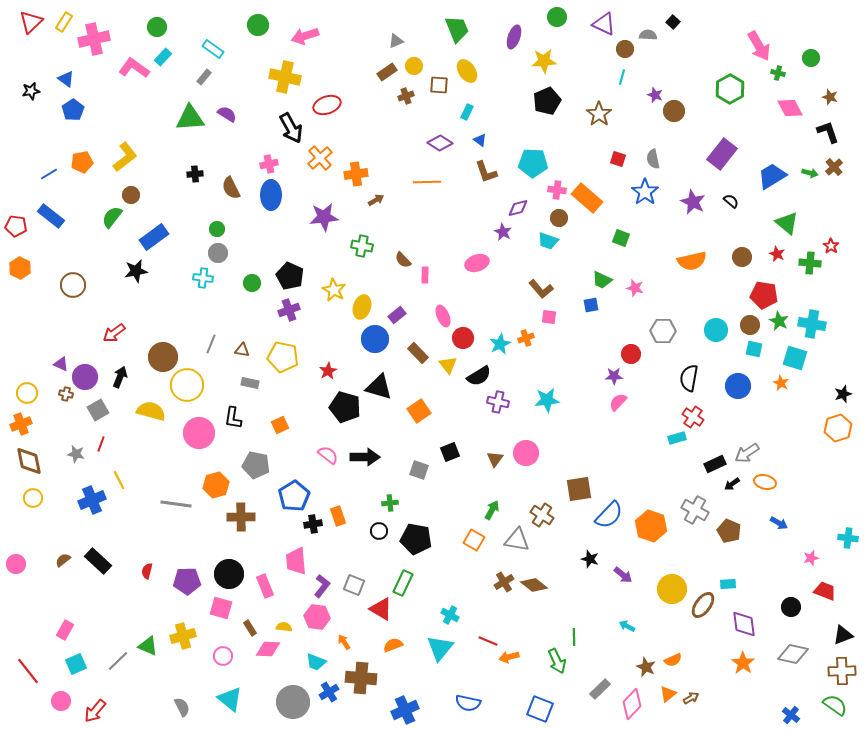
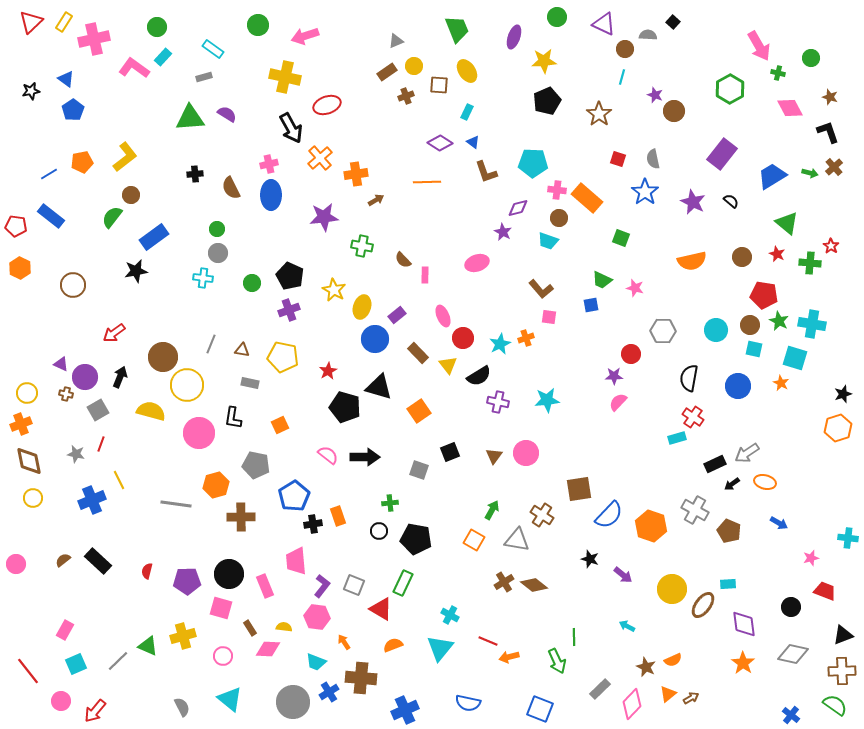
gray rectangle at (204, 77): rotated 35 degrees clockwise
blue triangle at (480, 140): moved 7 px left, 2 px down
brown triangle at (495, 459): moved 1 px left, 3 px up
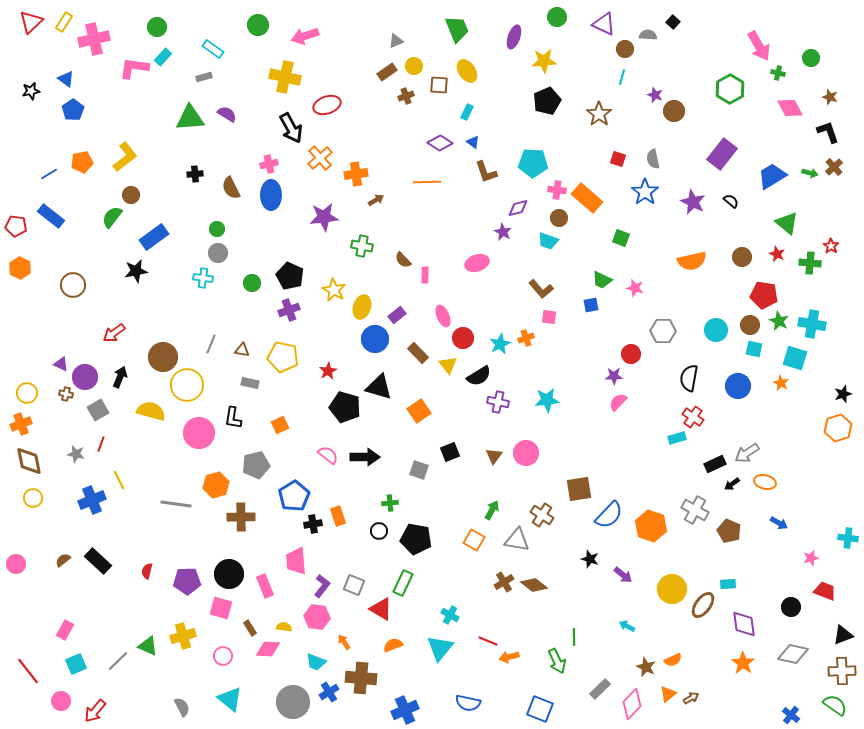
pink L-shape at (134, 68): rotated 28 degrees counterclockwise
gray pentagon at (256, 465): rotated 24 degrees counterclockwise
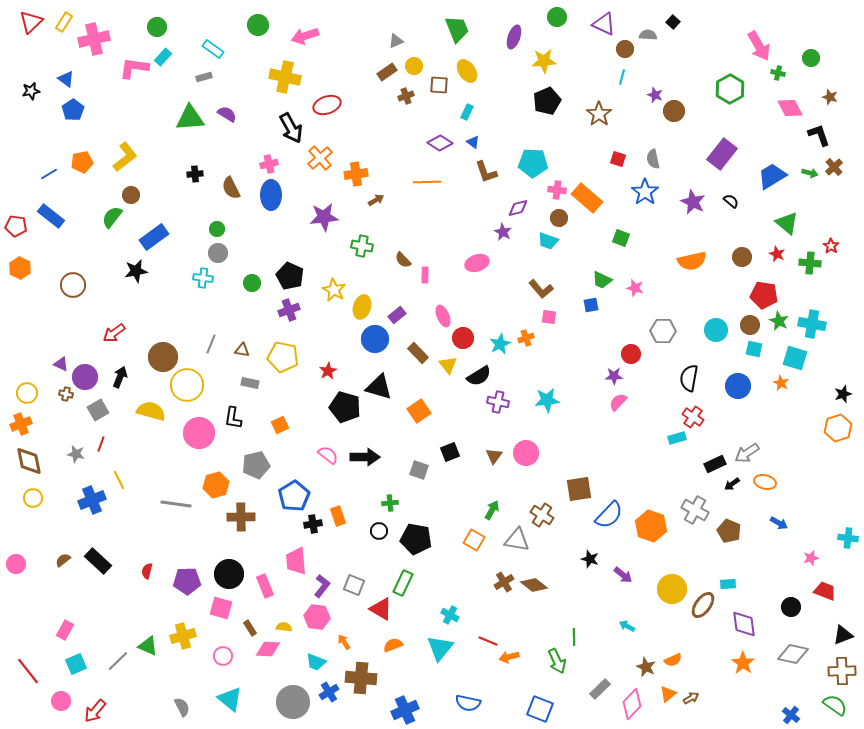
black L-shape at (828, 132): moved 9 px left, 3 px down
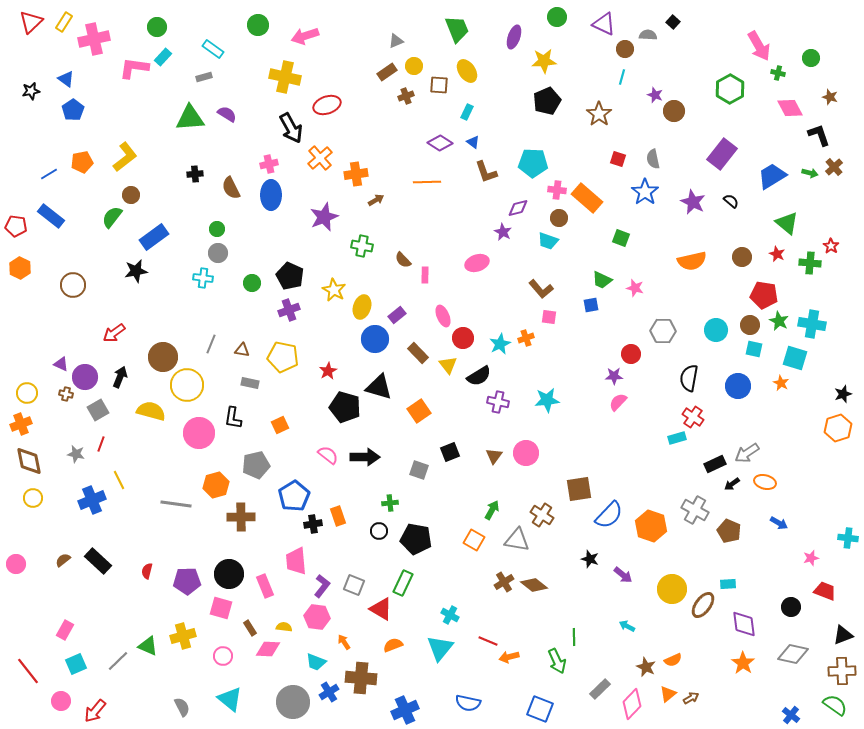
purple star at (324, 217): rotated 16 degrees counterclockwise
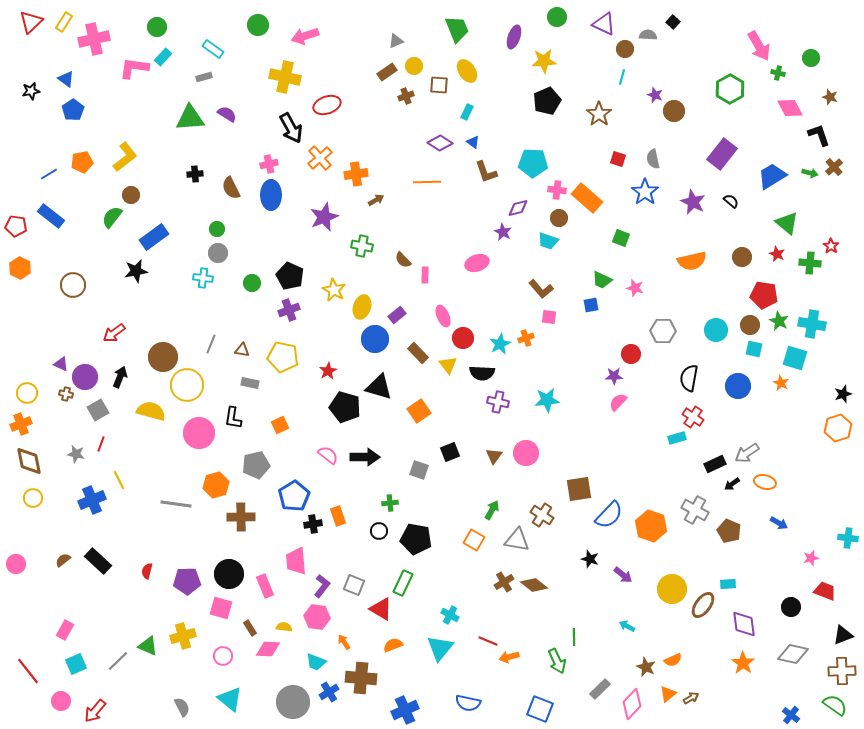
black semicircle at (479, 376): moved 3 px right, 3 px up; rotated 35 degrees clockwise
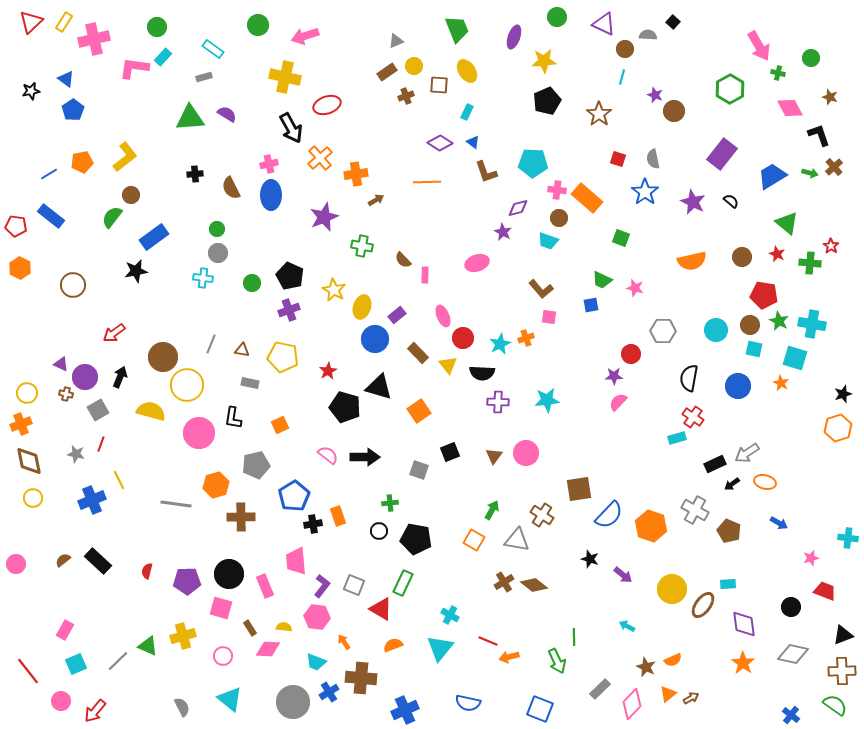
purple cross at (498, 402): rotated 10 degrees counterclockwise
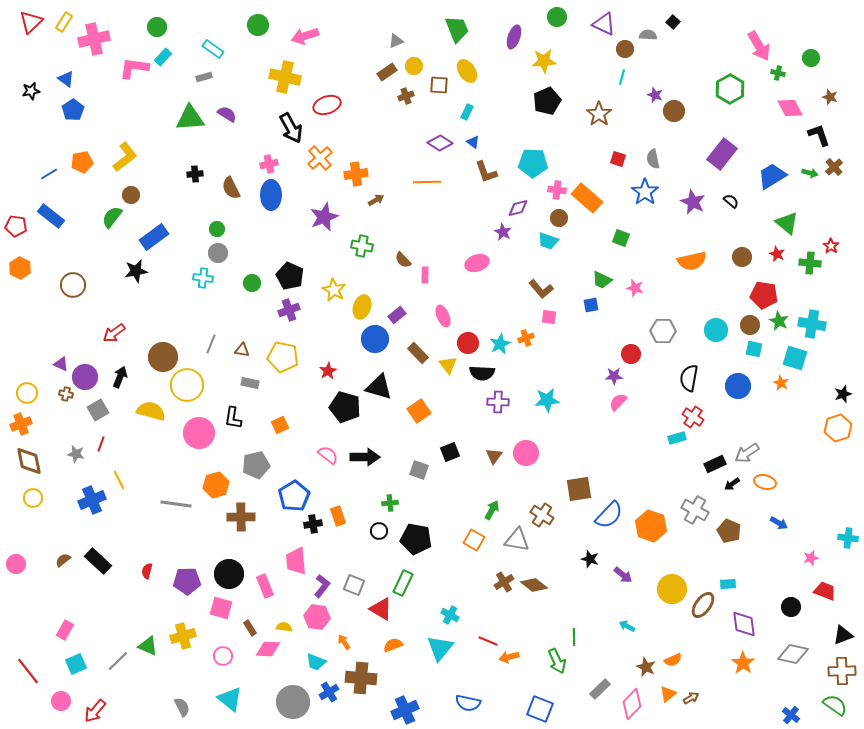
red circle at (463, 338): moved 5 px right, 5 px down
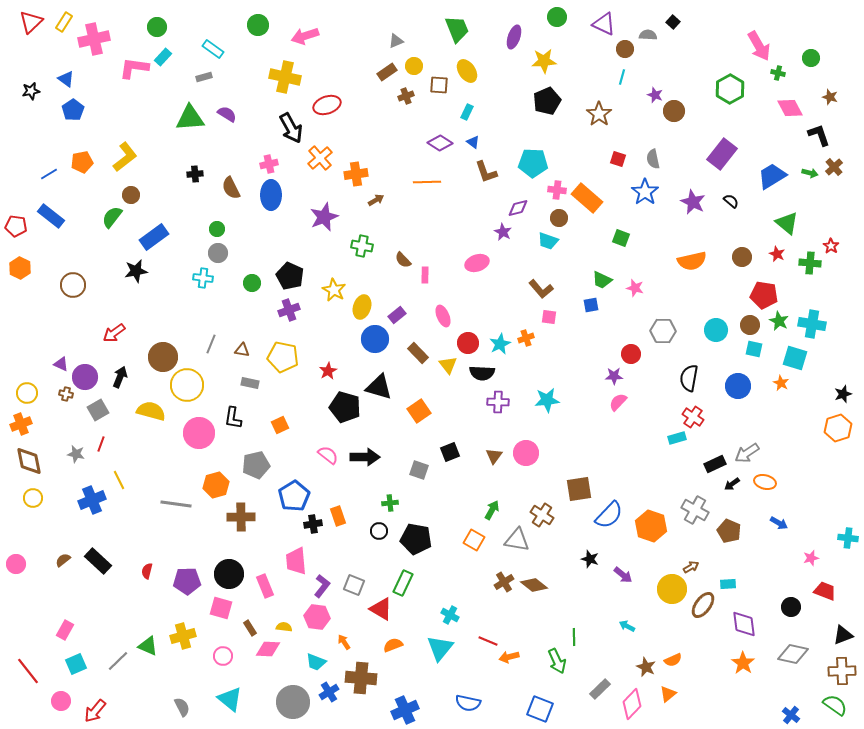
brown arrow at (691, 698): moved 131 px up
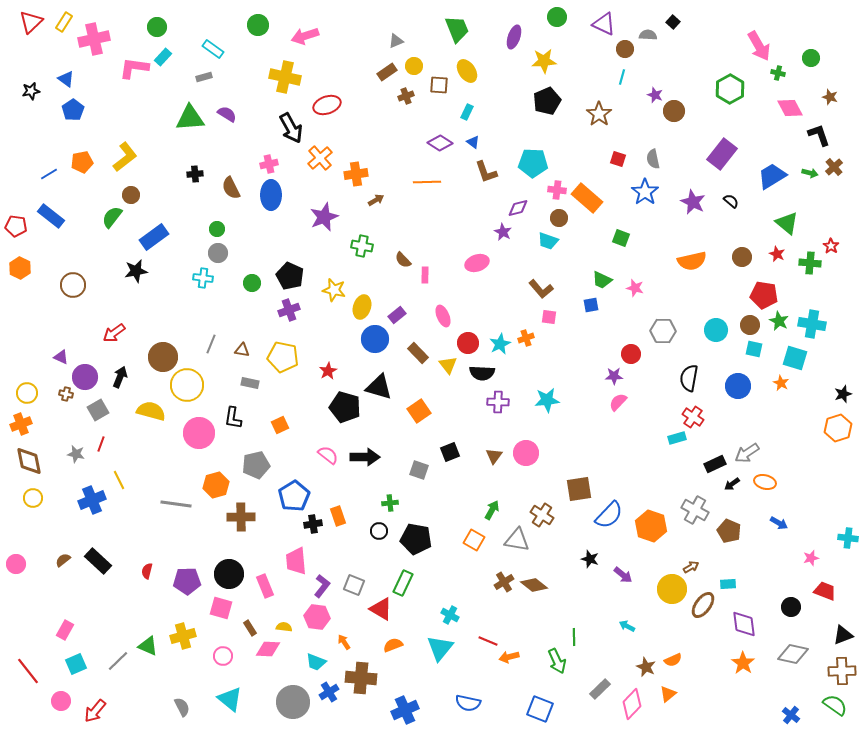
yellow star at (334, 290): rotated 15 degrees counterclockwise
purple triangle at (61, 364): moved 7 px up
